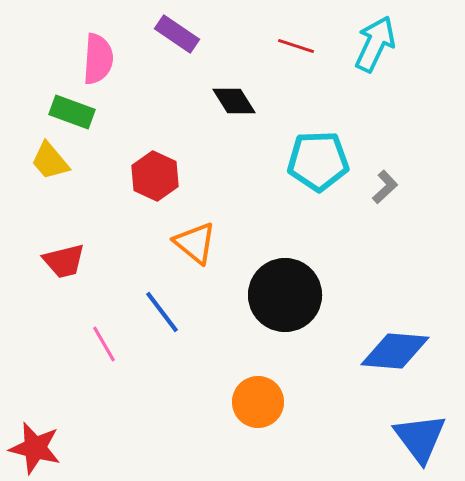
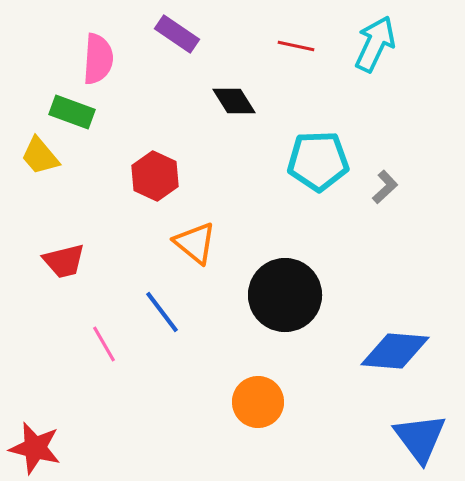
red line: rotated 6 degrees counterclockwise
yellow trapezoid: moved 10 px left, 5 px up
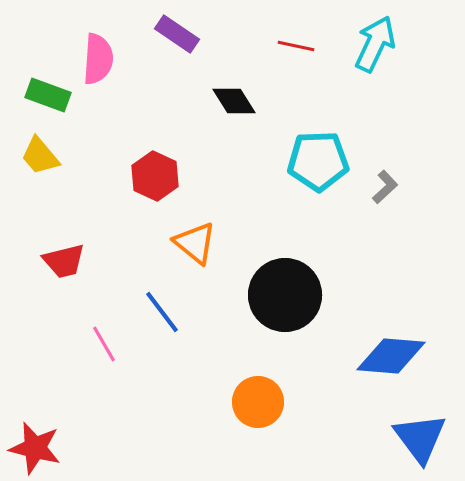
green rectangle: moved 24 px left, 17 px up
blue diamond: moved 4 px left, 5 px down
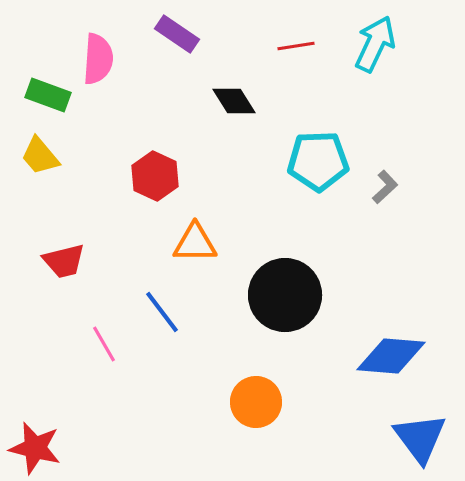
red line: rotated 21 degrees counterclockwise
orange triangle: rotated 39 degrees counterclockwise
orange circle: moved 2 px left
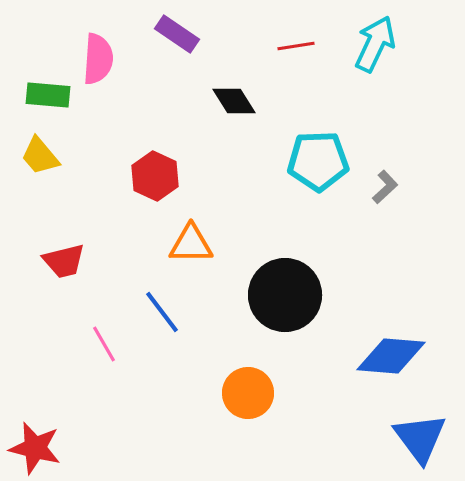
green rectangle: rotated 15 degrees counterclockwise
orange triangle: moved 4 px left, 1 px down
orange circle: moved 8 px left, 9 px up
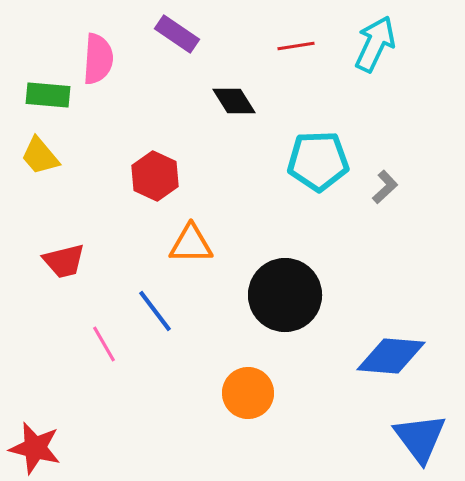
blue line: moved 7 px left, 1 px up
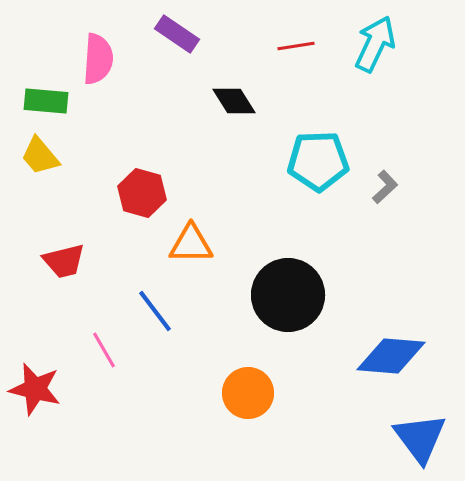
green rectangle: moved 2 px left, 6 px down
red hexagon: moved 13 px left, 17 px down; rotated 9 degrees counterclockwise
black circle: moved 3 px right
pink line: moved 6 px down
red star: moved 59 px up
